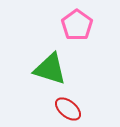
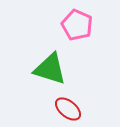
pink pentagon: rotated 12 degrees counterclockwise
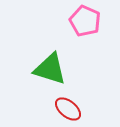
pink pentagon: moved 8 px right, 4 px up
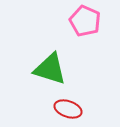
red ellipse: rotated 20 degrees counterclockwise
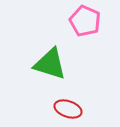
green triangle: moved 5 px up
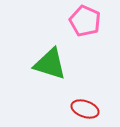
red ellipse: moved 17 px right
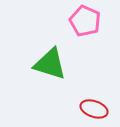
red ellipse: moved 9 px right
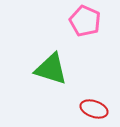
green triangle: moved 1 px right, 5 px down
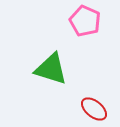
red ellipse: rotated 20 degrees clockwise
